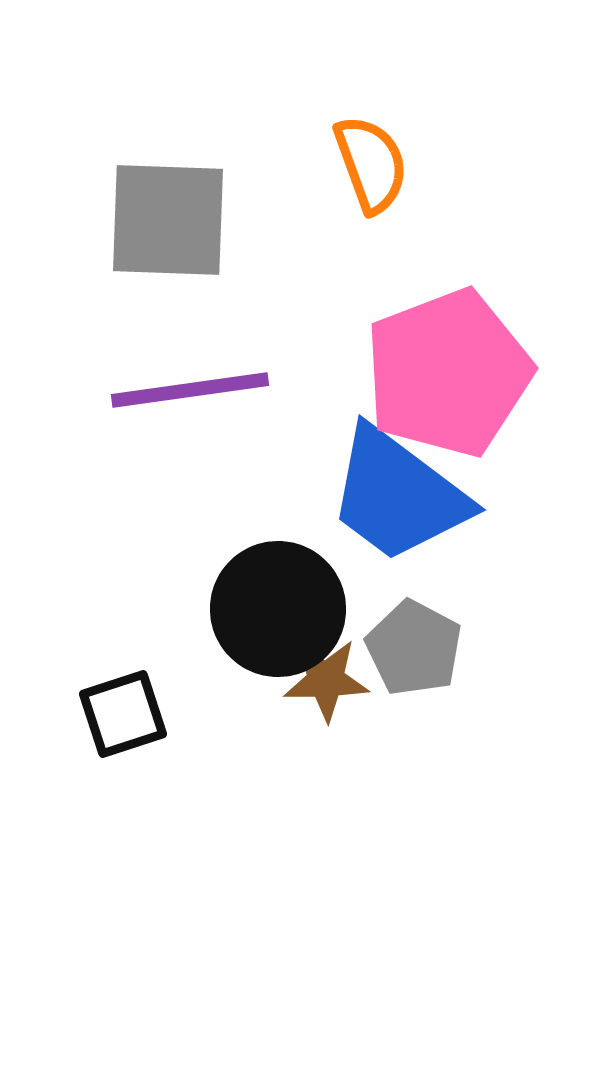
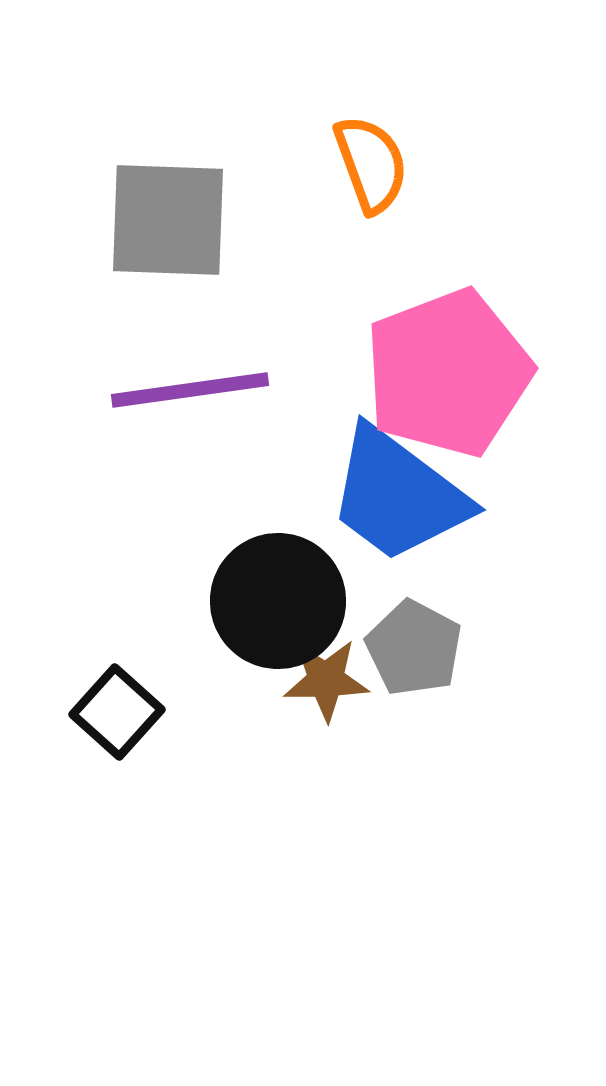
black circle: moved 8 px up
black square: moved 6 px left, 2 px up; rotated 30 degrees counterclockwise
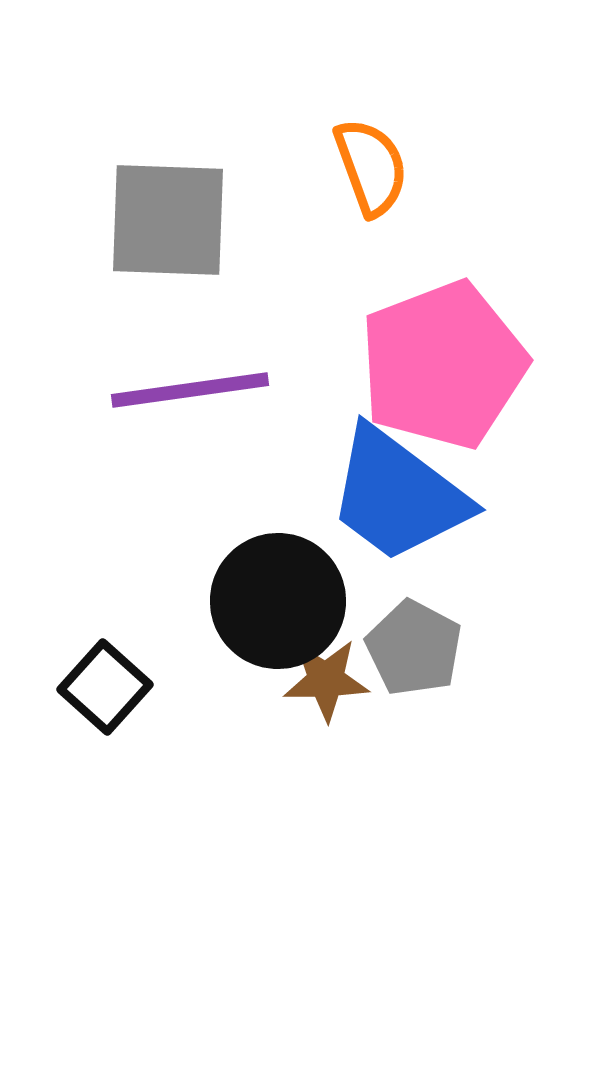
orange semicircle: moved 3 px down
pink pentagon: moved 5 px left, 8 px up
black square: moved 12 px left, 25 px up
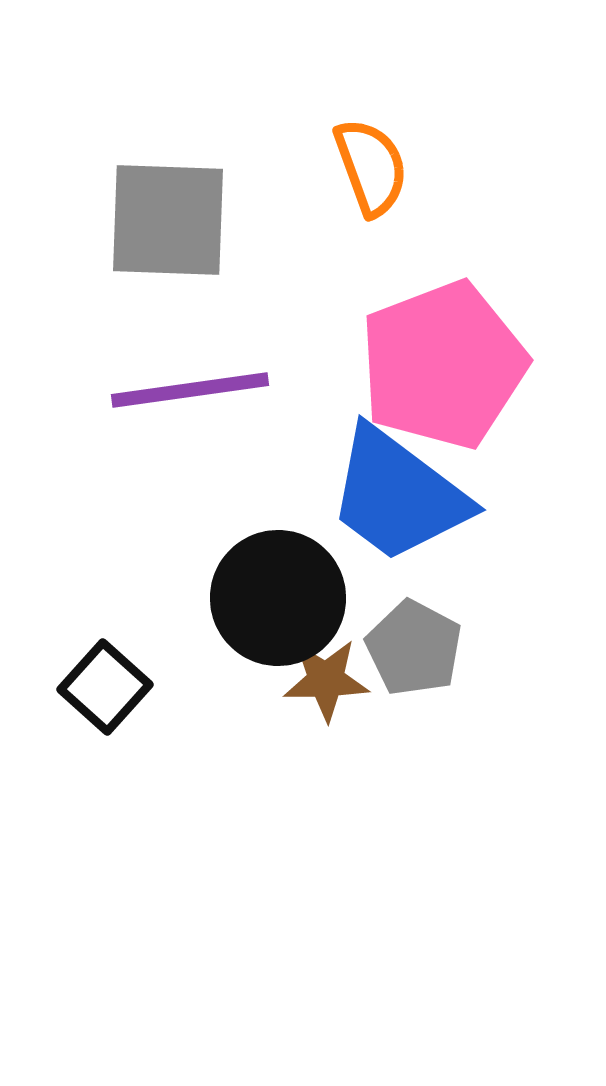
black circle: moved 3 px up
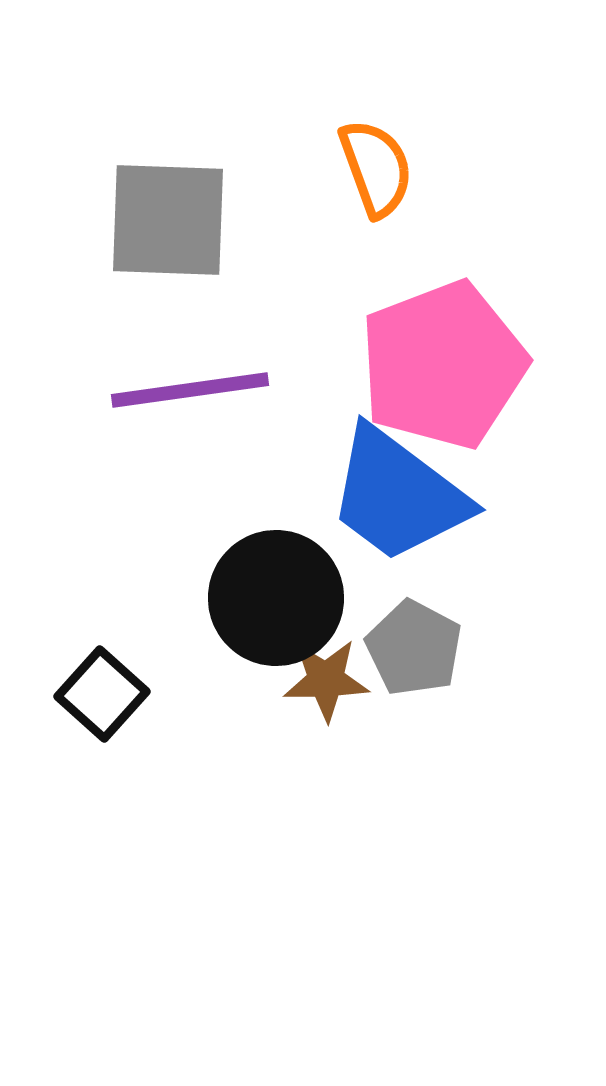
orange semicircle: moved 5 px right, 1 px down
black circle: moved 2 px left
black square: moved 3 px left, 7 px down
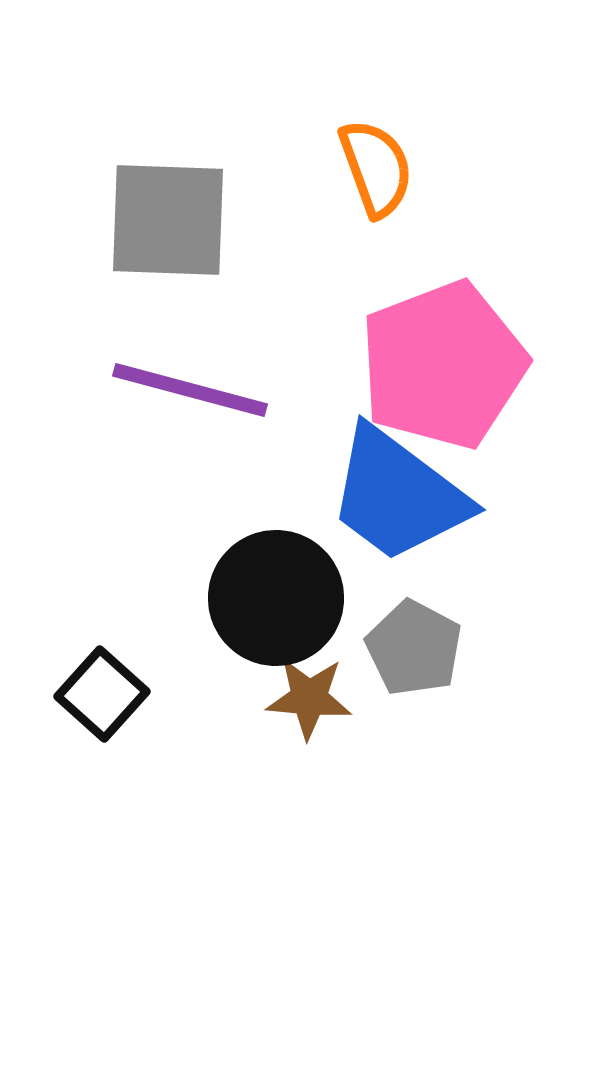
purple line: rotated 23 degrees clockwise
brown star: moved 17 px left, 18 px down; rotated 6 degrees clockwise
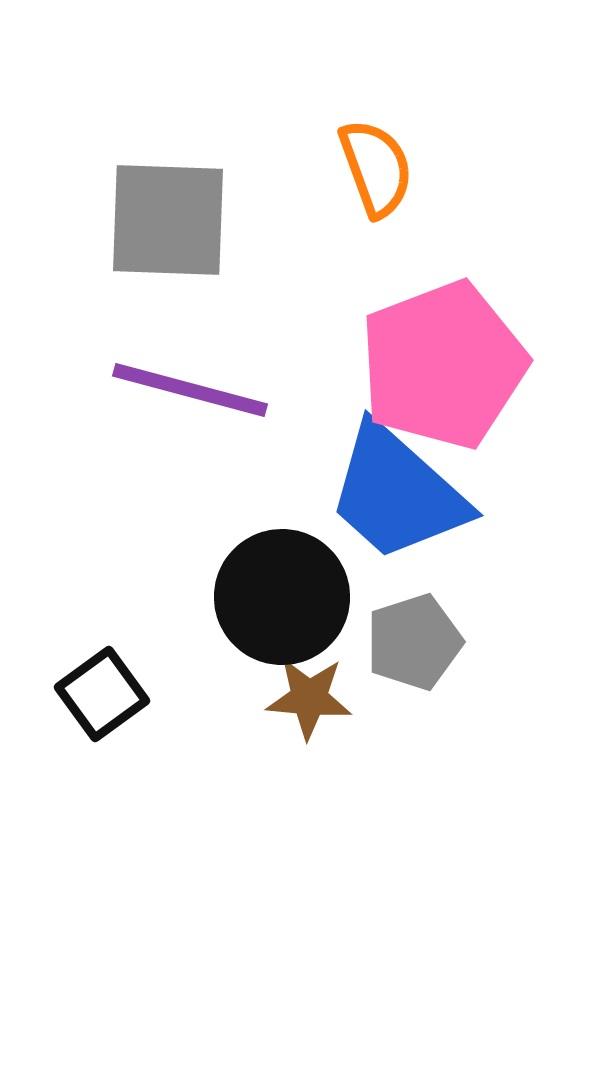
blue trapezoid: moved 1 px left, 2 px up; rotated 5 degrees clockwise
black circle: moved 6 px right, 1 px up
gray pentagon: moved 6 px up; rotated 26 degrees clockwise
black square: rotated 12 degrees clockwise
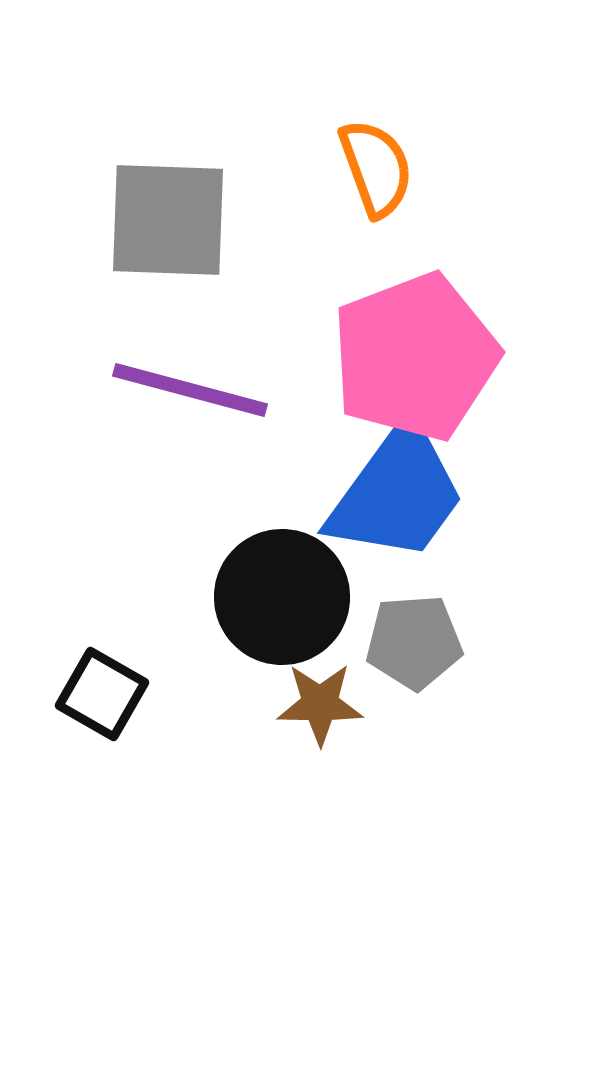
pink pentagon: moved 28 px left, 8 px up
blue trapezoid: rotated 96 degrees counterclockwise
gray pentagon: rotated 14 degrees clockwise
black square: rotated 24 degrees counterclockwise
brown star: moved 11 px right, 6 px down; rotated 4 degrees counterclockwise
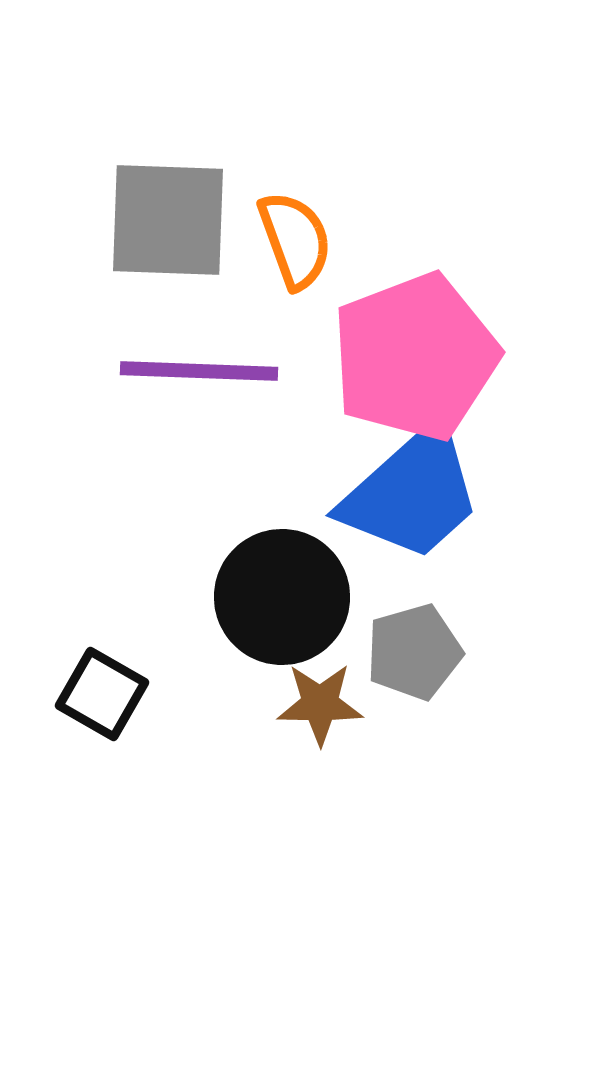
orange semicircle: moved 81 px left, 72 px down
purple line: moved 9 px right, 19 px up; rotated 13 degrees counterclockwise
blue trapezoid: moved 15 px right; rotated 12 degrees clockwise
gray pentagon: moved 10 px down; rotated 12 degrees counterclockwise
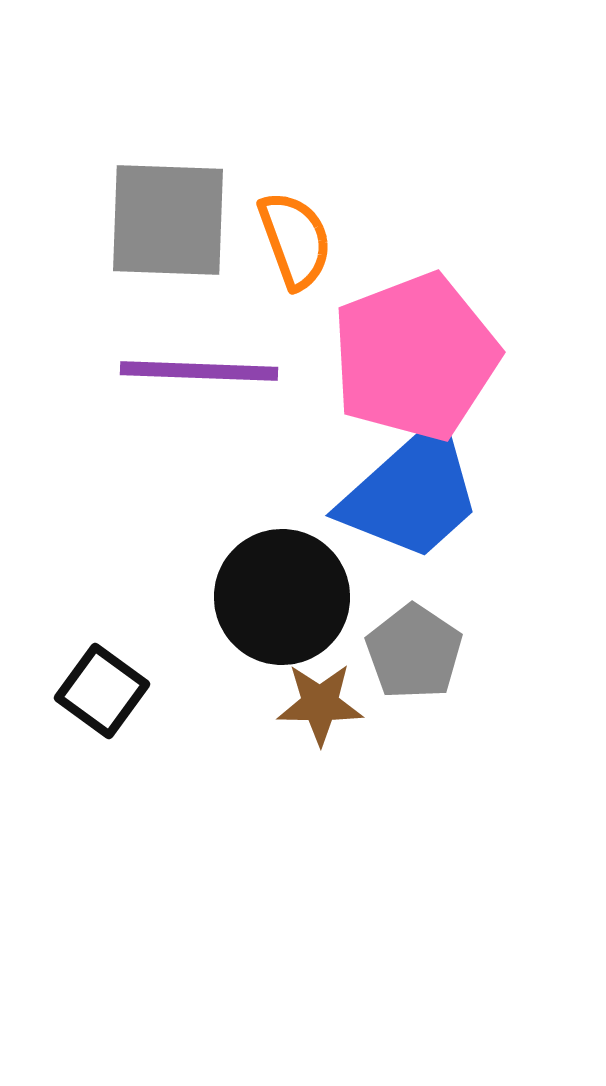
gray pentagon: rotated 22 degrees counterclockwise
black square: moved 3 px up; rotated 6 degrees clockwise
